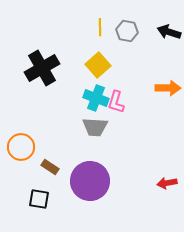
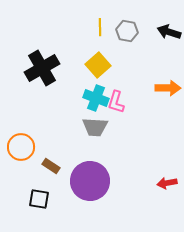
brown rectangle: moved 1 px right, 1 px up
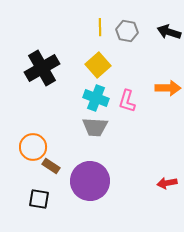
pink L-shape: moved 11 px right, 1 px up
orange circle: moved 12 px right
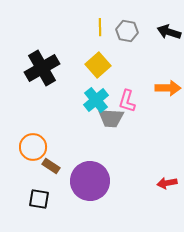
cyan cross: moved 2 px down; rotated 30 degrees clockwise
gray trapezoid: moved 16 px right, 9 px up
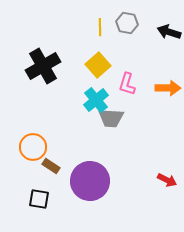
gray hexagon: moved 8 px up
black cross: moved 1 px right, 2 px up
pink L-shape: moved 17 px up
red arrow: moved 3 px up; rotated 144 degrees counterclockwise
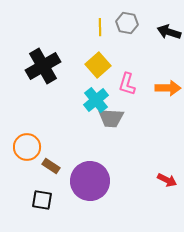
orange circle: moved 6 px left
black square: moved 3 px right, 1 px down
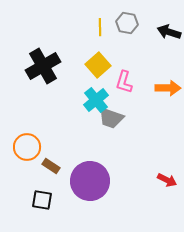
pink L-shape: moved 3 px left, 2 px up
gray trapezoid: rotated 16 degrees clockwise
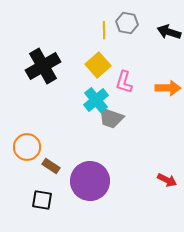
yellow line: moved 4 px right, 3 px down
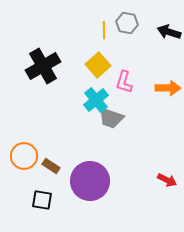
orange circle: moved 3 px left, 9 px down
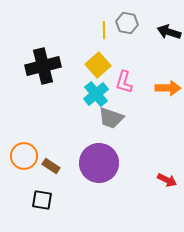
black cross: rotated 16 degrees clockwise
cyan cross: moved 6 px up
purple circle: moved 9 px right, 18 px up
